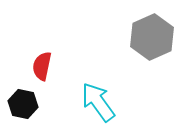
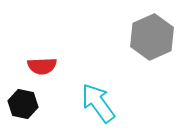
red semicircle: rotated 104 degrees counterclockwise
cyan arrow: moved 1 px down
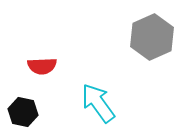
black hexagon: moved 8 px down
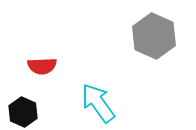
gray hexagon: moved 2 px right, 1 px up; rotated 12 degrees counterclockwise
black hexagon: rotated 12 degrees clockwise
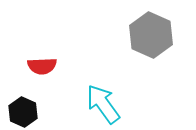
gray hexagon: moved 3 px left, 1 px up
cyan arrow: moved 5 px right, 1 px down
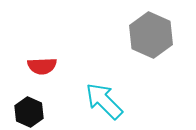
cyan arrow: moved 1 px right, 3 px up; rotated 9 degrees counterclockwise
black hexagon: moved 6 px right
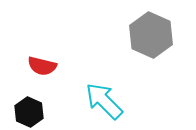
red semicircle: rotated 16 degrees clockwise
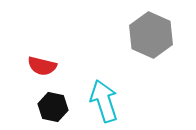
cyan arrow: rotated 27 degrees clockwise
black hexagon: moved 24 px right, 5 px up; rotated 12 degrees counterclockwise
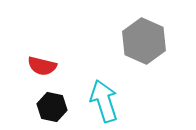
gray hexagon: moved 7 px left, 6 px down
black hexagon: moved 1 px left
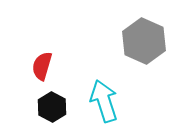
red semicircle: rotated 92 degrees clockwise
black hexagon: rotated 16 degrees clockwise
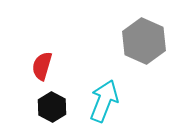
cyan arrow: rotated 39 degrees clockwise
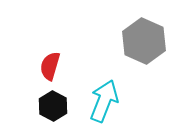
red semicircle: moved 8 px right
black hexagon: moved 1 px right, 1 px up
